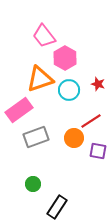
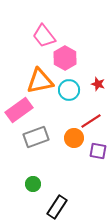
orange triangle: moved 2 px down; rotated 8 degrees clockwise
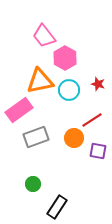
red line: moved 1 px right, 1 px up
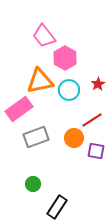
red star: rotated 24 degrees clockwise
pink rectangle: moved 1 px up
purple square: moved 2 px left
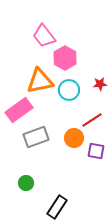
red star: moved 2 px right; rotated 24 degrees clockwise
pink rectangle: moved 1 px down
green circle: moved 7 px left, 1 px up
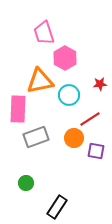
pink trapezoid: moved 3 px up; rotated 20 degrees clockwise
cyan circle: moved 5 px down
pink rectangle: moved 1 px left, 1 px up; rotated 52 degrees counterclockwise
red line: moved 2 px left, 1 px up
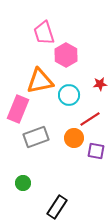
pink hexagon: moved 1 px right, 3 px up
pink rectangle: rotated 20 degrees clockwise
green circle: moved 3 px left
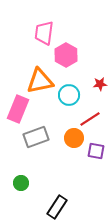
pink trapezoid: rotated 25 degrees clockwise
green circle: moved 2 px left
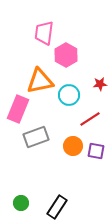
orange circle: moved 1 px left, 8 px down
green circle: moved 20 px down
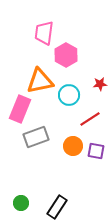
pink rectangle: moved 2 px right
